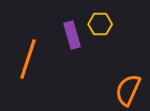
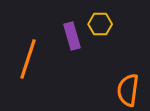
purple rectangle: moved 1 px down
orange semicircle: rotated 16 degrees counterclockwise
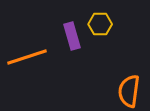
orange line: moved 1 px left, 2 px up; rotated 54 degrees clockwise
orange semicircle: moved 1 px right, 1 px down
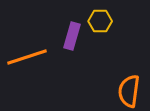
yellow hexagon: moved 3 px up
purple rectangle: rotated 32 degrees clockwise
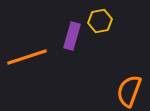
yellow hexagon: rotated 10 degrees counterclockwise
orange semicircle: rotated 12 degrees clockwise
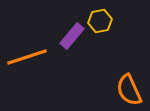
purple rectangle: rotated 24 degrees clockwise
orange semicircle: moved 1 px up; rotated 44 degrees counterclockwise
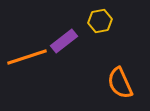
purple rectangle: moved 8 px left, 5 px down; rotated 12 degrees clockwise
orange semicircle: moved 9 px left, 7 px up
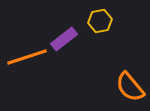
purple rectangle: moved 2 px up
orange semicircle: moved 10 px right, 4 px down; rotated 16 degrees counterclockwise
